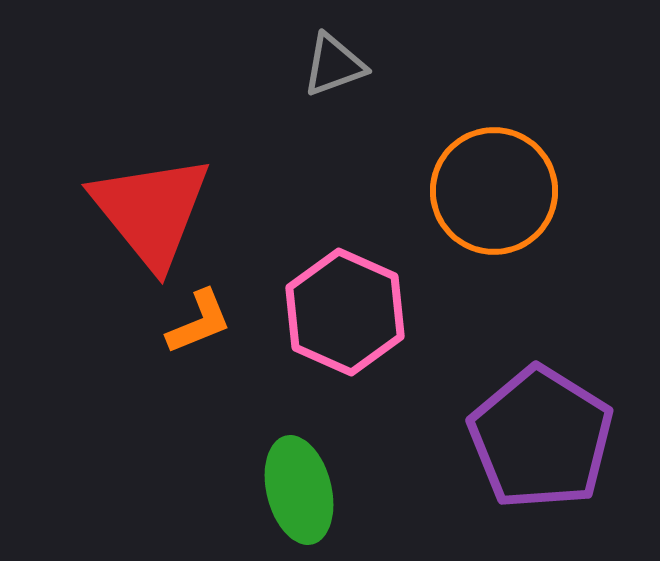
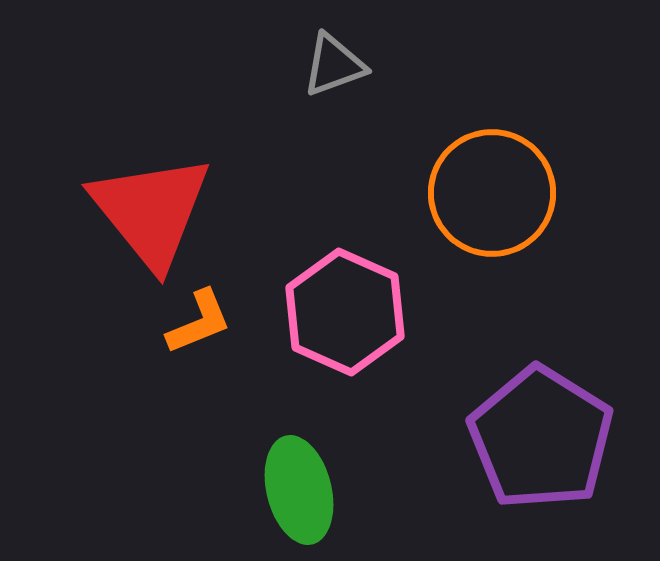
orange circle: moved 2 px left, 2 px down
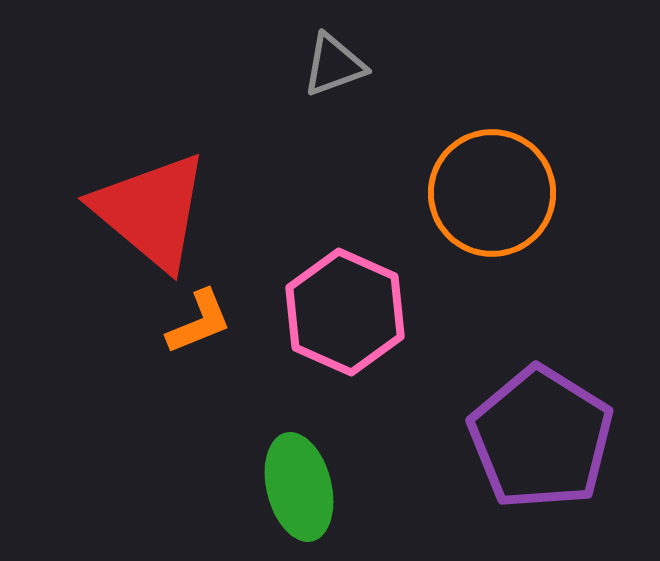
red triangle: rotated 11 degrees counterclockwise
green ellipse: moved 3 px up
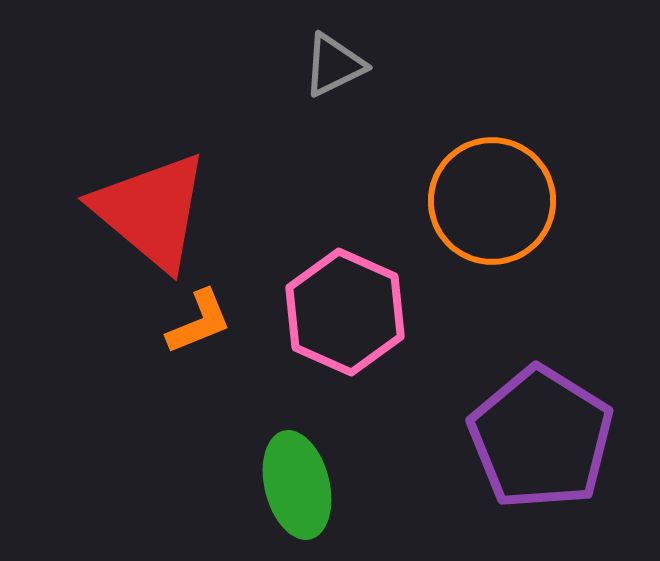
gray triangle: rotated 6 degrees counterclockwise
orange circle: moved 8 px down
green ellipse: moved 2 px left, 2 px up
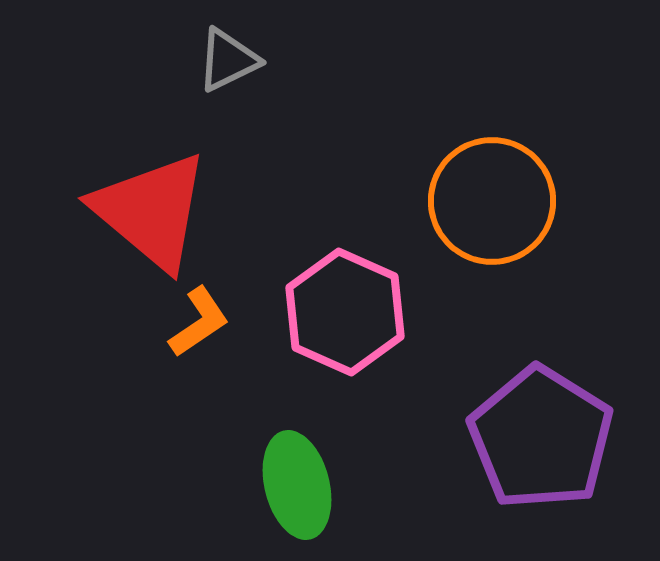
gray triangle: moved 106 px left, 5 px up
orange L-shape: rotated 12 degrees counterclockwise
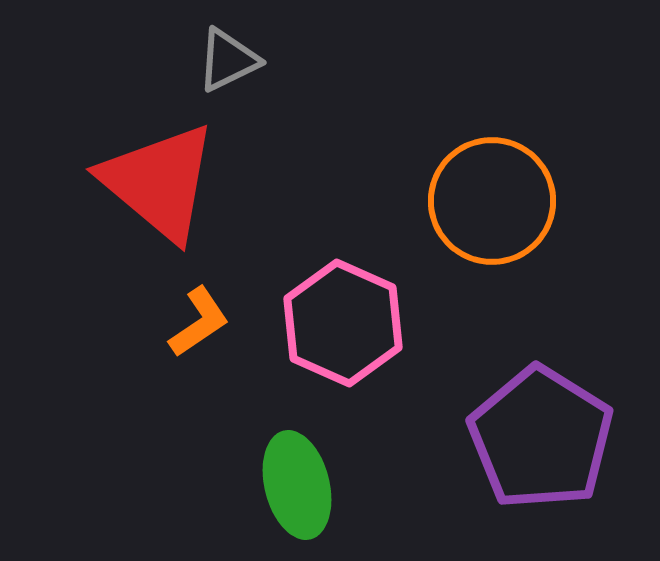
red triangle: moved 8 px right, 29 px up
pink hexagon: moved 2 px left, 11 px down
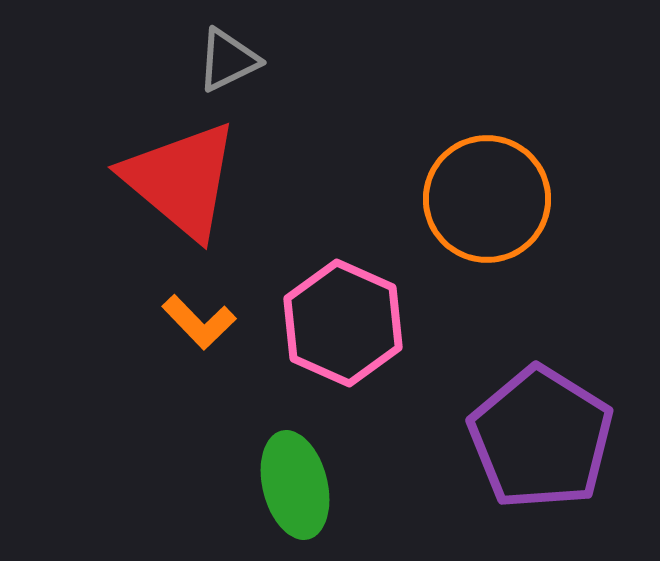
red triangle: moved 22 px right, 2 px up
orange circle: moved 5 px left, 2 px up
orange L-shape: rotated 80 degrees clockwise
green ellipse: moved 2 px left
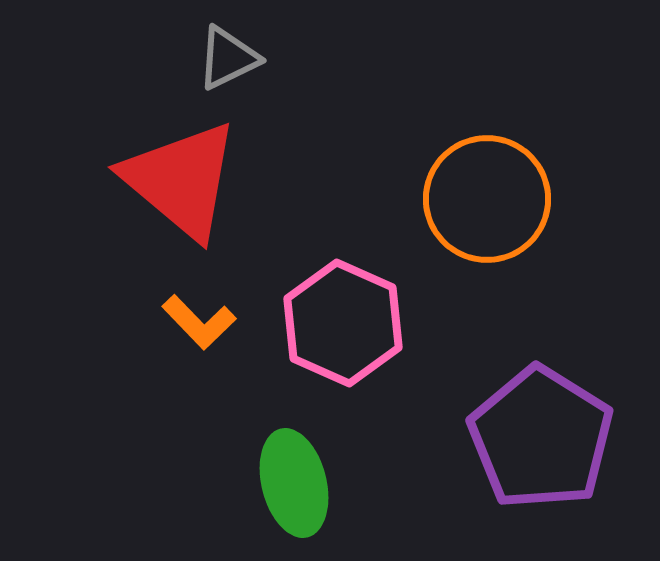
gray triangle: moved 2 px up
green ellipse: moved 1 px left, 2 px up
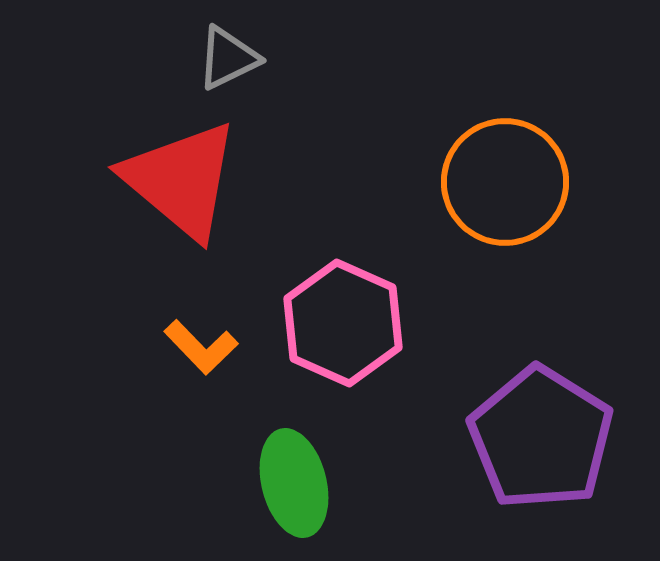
orange circle: moved 18 px right, 17 px up
orange L-shape: moved 2 px right, 25 px down
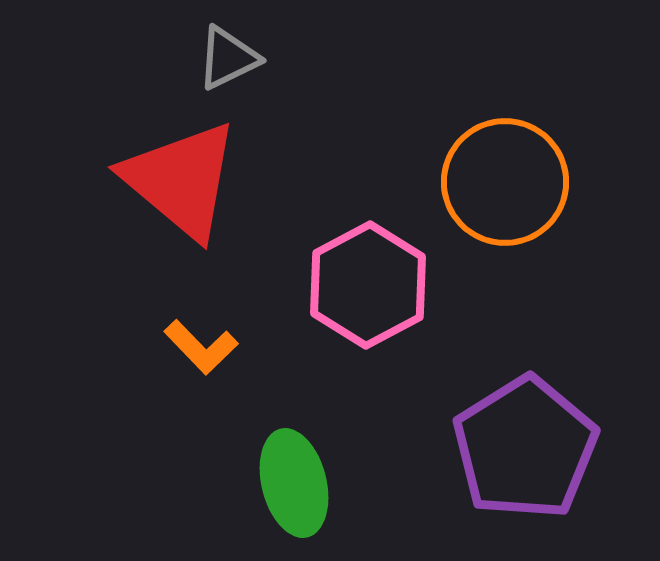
pink hexagon: moved 25 px right, 38 px up; rotated 8 degrees clockwise
purple pentagon: moved 16 px left, 10 px down; rotated 8 degrees clockwise
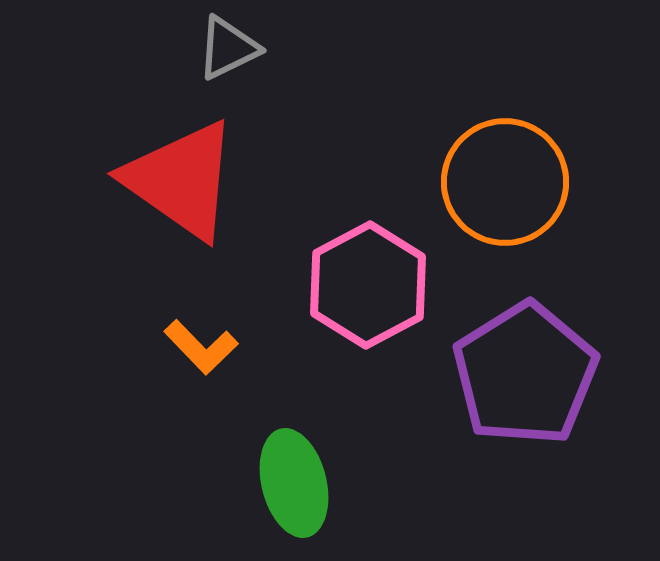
gray triangle: moved 10 px up
red triangle: rotated 5 degrees counterclockwise
purple pentagon: moved 74 px up
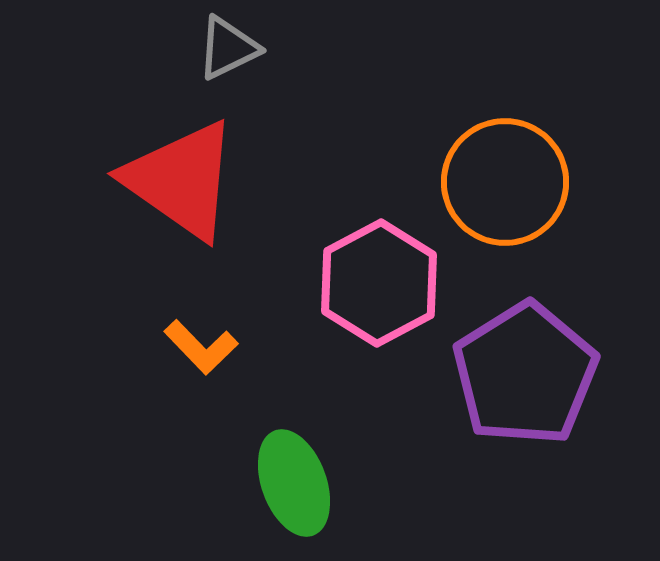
pink hexagon: moved 11 px right, 2 px up
green ellipse: rotated 6 degrees counterclockwise
